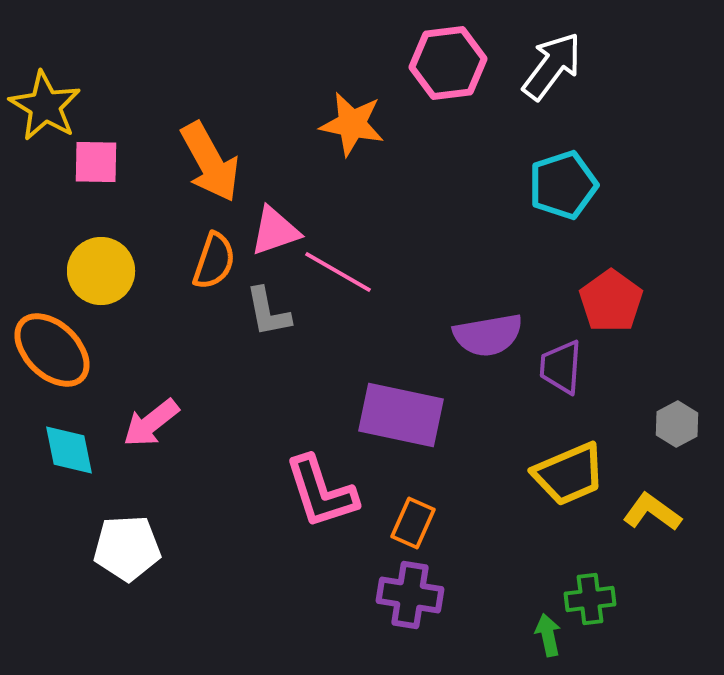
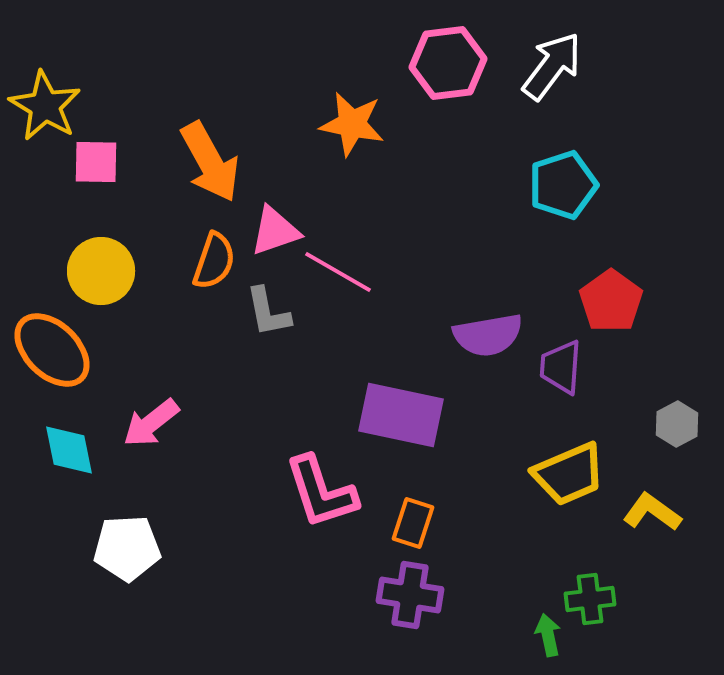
orange rectangle: rotated 6 degrees counterclockwise
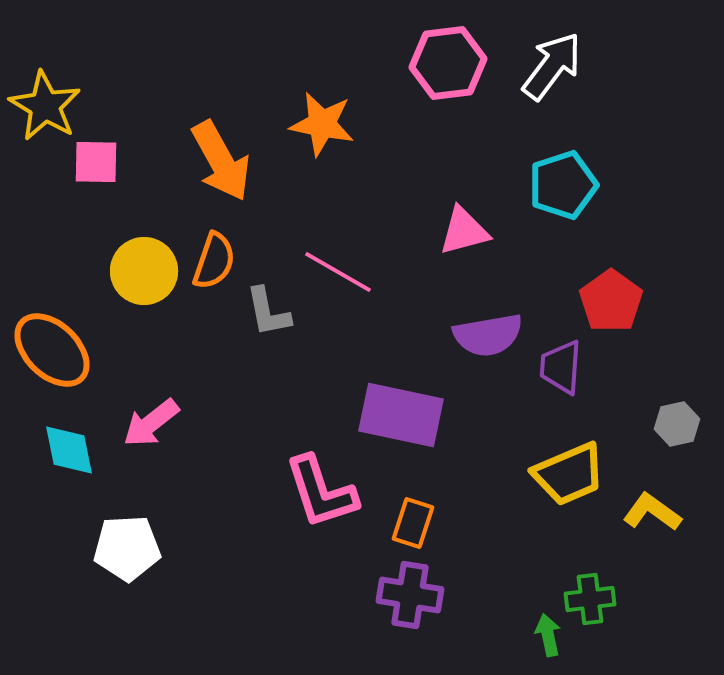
orange star: moved 30 px left
orange arrow: moved 11 px right, 1 px up
pink triangle: moved 189 px right; rotated 4 degrees clockwise
yellow circle: moved 43 px right
gray hexagon: rotated 15 degrees clockwise
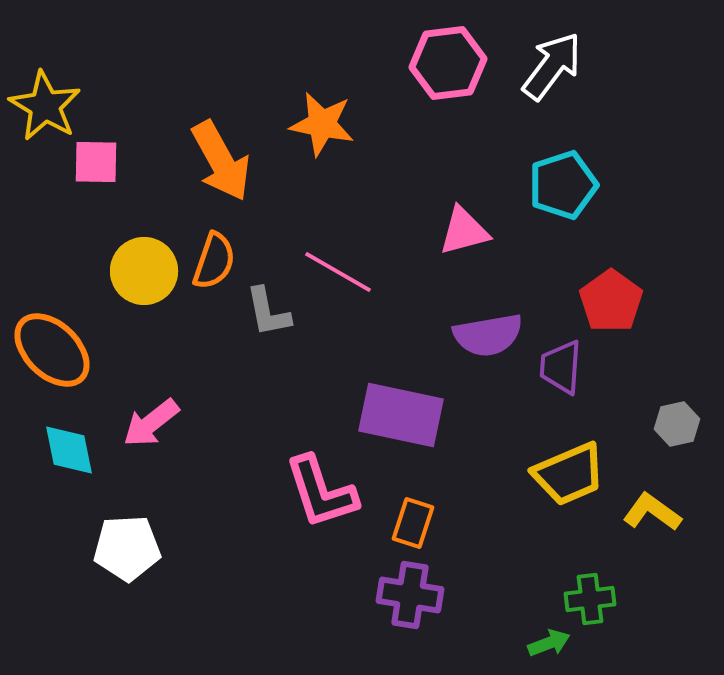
green arrow: moved 1 px right, 8 px down; rotated 81 degrees clockwise
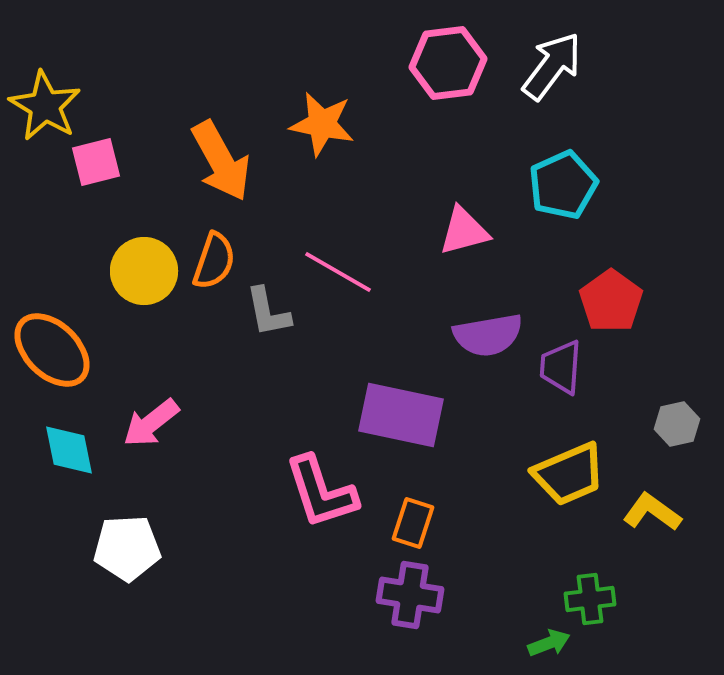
pink square: rotated 15 degrees counterclockwise
cyan pentagon: rotated 6 degrees counterclockwise
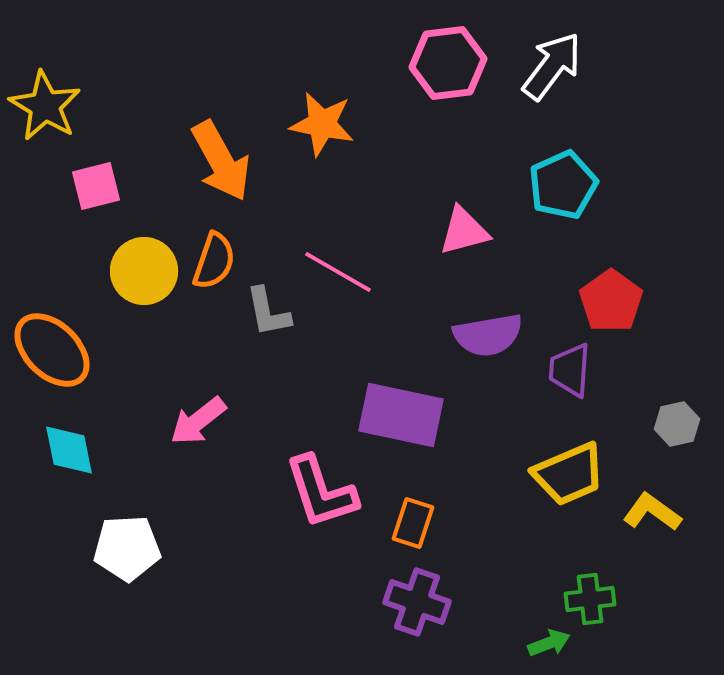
pink square: moved 24 px down
purple trapezoid: moved 9 px right, 3 px down
pink arrow: moved 47 px right, 2 px up
purple cross: moved 7 px right, 7 px down; rotated 10 degrees clockwise
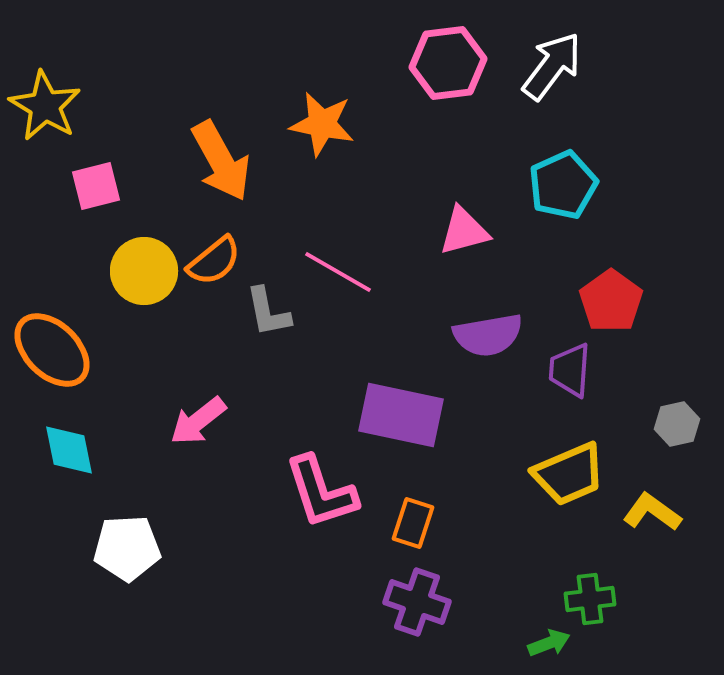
orange semicircle: rotated 32 degrees clockwise
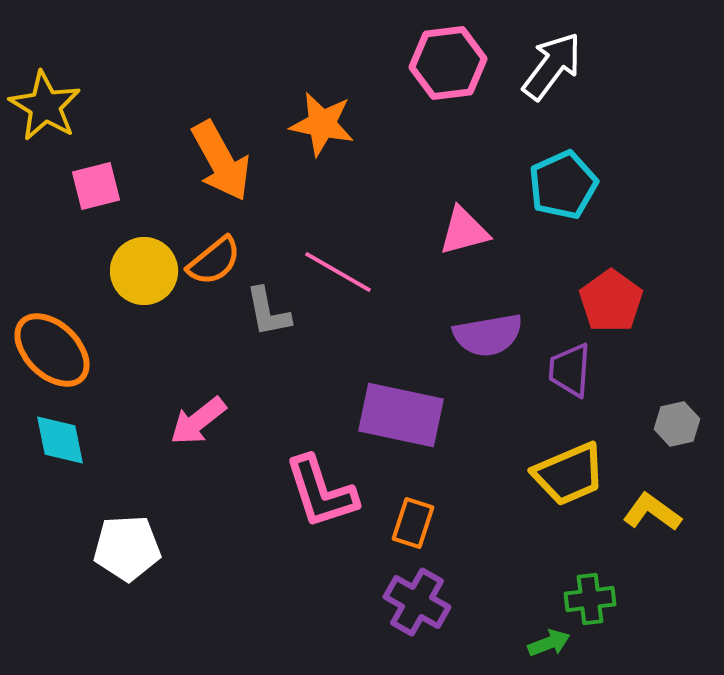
cyan diamond: moved 9 px left, 10 px up
purple cross: rotated 10 degrees clockwise
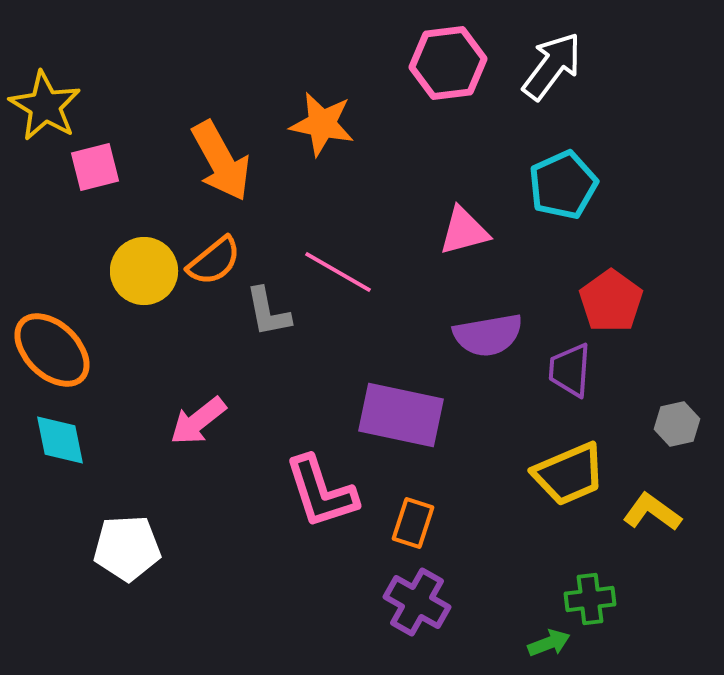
pink square: moved 1 px left, 19 px up
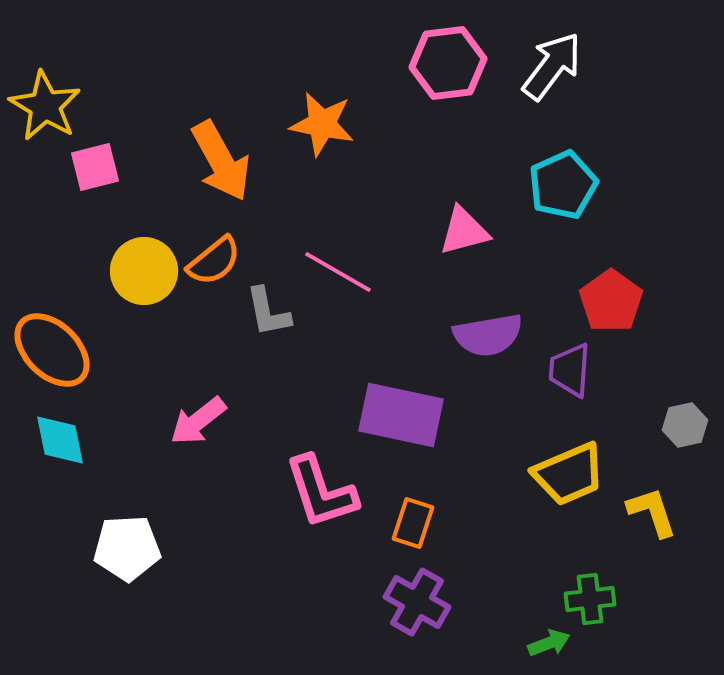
gray hexagon: moved 8 px right, 1 px down
yellow L-shape: rotated 36 degrees clockwise
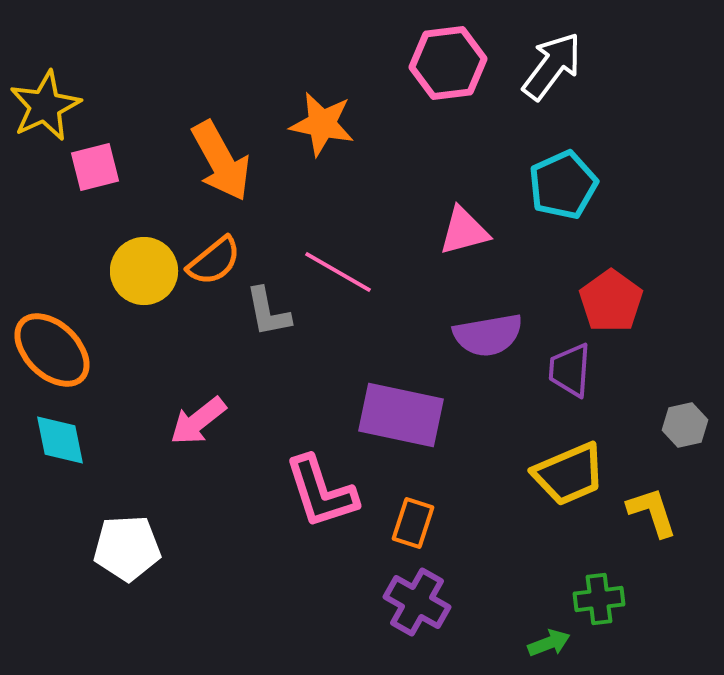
yellow star: rotated 16 degrees clockwise
green cross: moved 9 px right
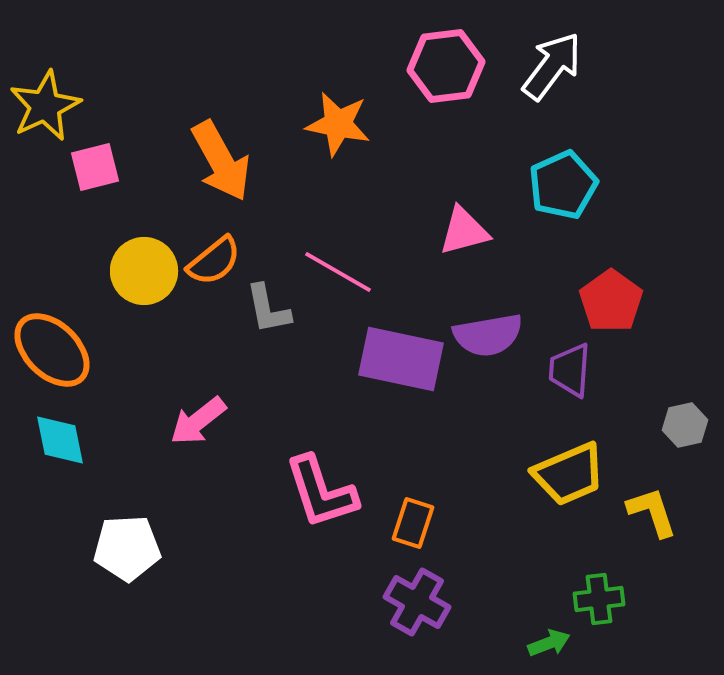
pink hexagon: moved 2 px left, 3 px down
orange star: moved 16 px right
gray L-shape: moved 3 px up
purple rectangle: moved 56 px up
